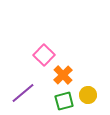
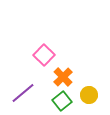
orange cross: moved 2 px down
yellow circle: moved 1 px right
green square: moved 2 px left; rotated 24 degrees counterclockwise
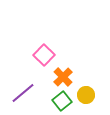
yellow circle: moved 3 px left
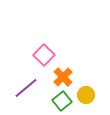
purple line: moved 3 px right, 5 px up
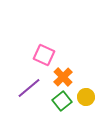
pink square: rotated 20 degrees counterclockwise
purple line: moved 3 px right
yellow circle: moved 2 px down
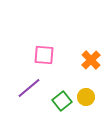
pink square: rotated 20 degrees counterclockwise
orange cross: moved 28 px right, 17 px up
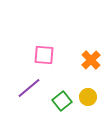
yellow circle: moved 2 px right
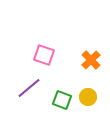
pink square: rotated 15 degrees clockwise
green square: moved 1 px up; rotated 30 degrees counterclockwise
